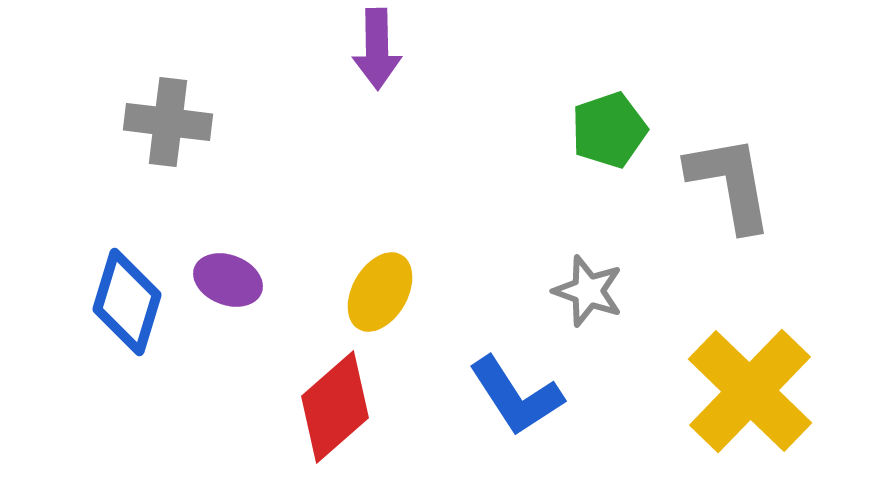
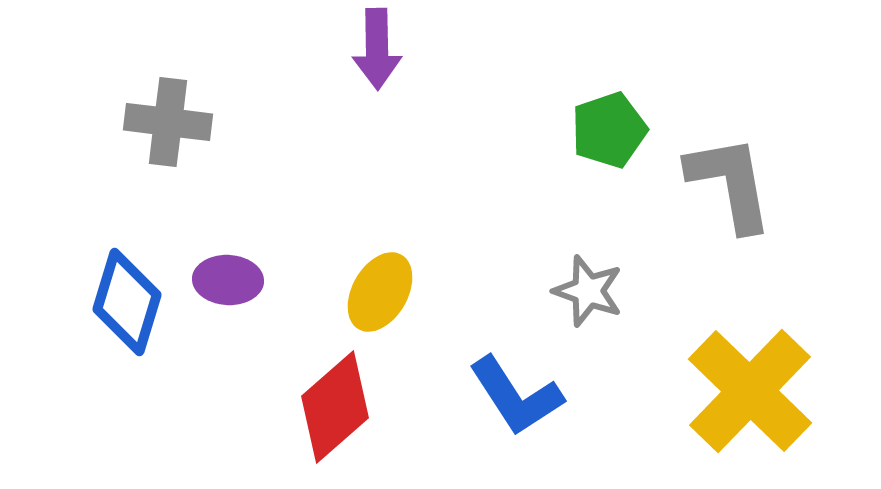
purple ellipse: rotated 18 degrees counterclockwise
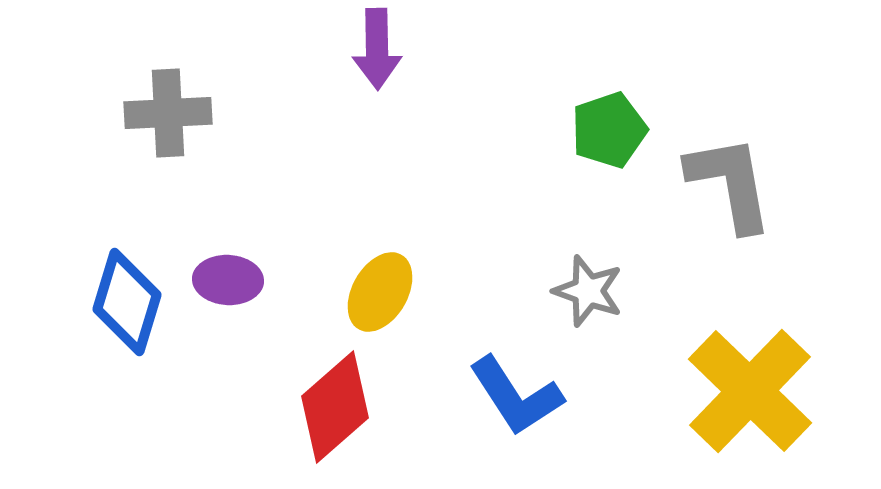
gray cross: moved 9 px up; rotated 10 degrees counterclockwise
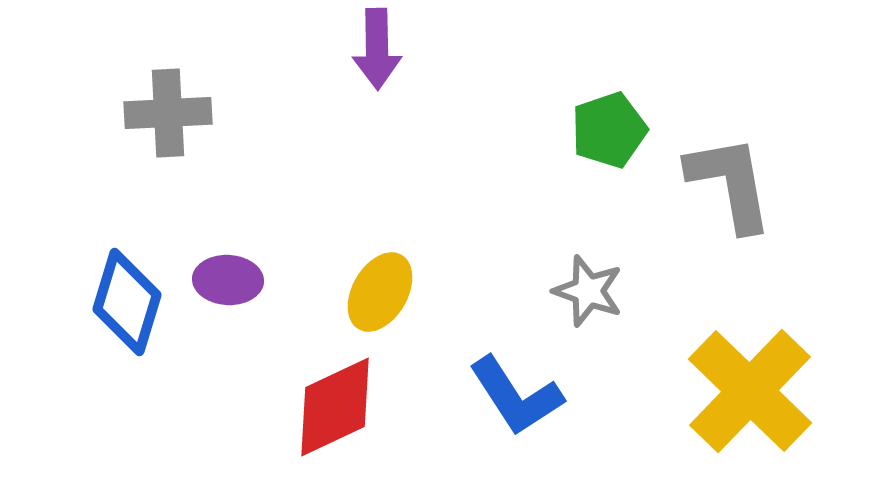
red diamond: rotated 16 degrees clockwise
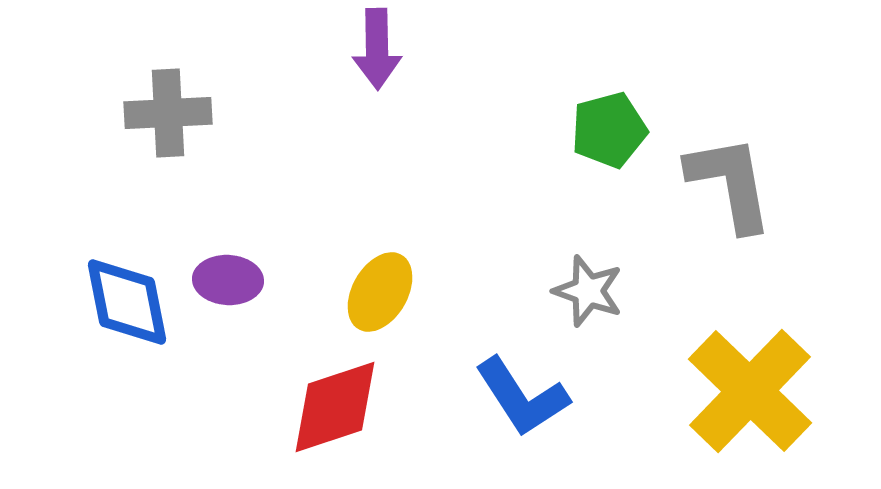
green pentagon: rotated 4 degrees clockwise
blue diamond: rotated 28 degrees counterclockwise
blue L-shape: moved 6 px right, 1 px down
red diamond: rotated 7 degrees clockwise
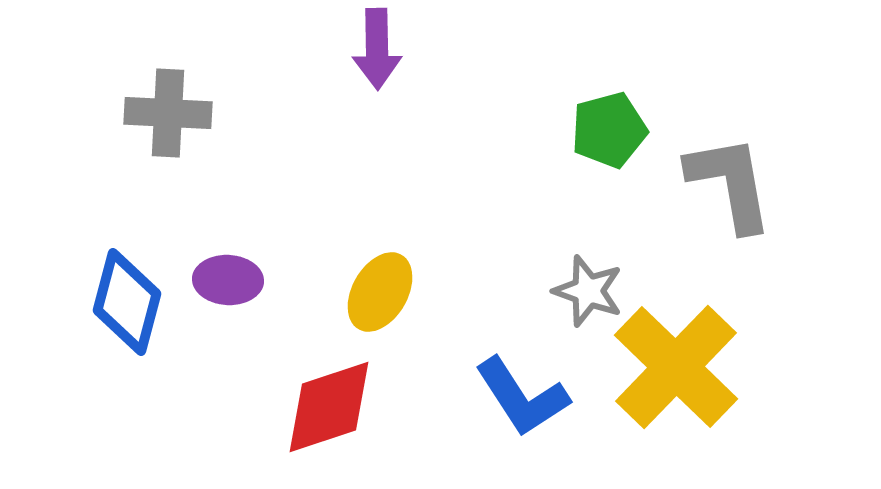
gray cross: rotated 6 degrees clockwise
blue diamond: rotated 26 degrees clockwise
yellow cross: moved 74 px left, 24 px up
red diamond: moved 6 px left
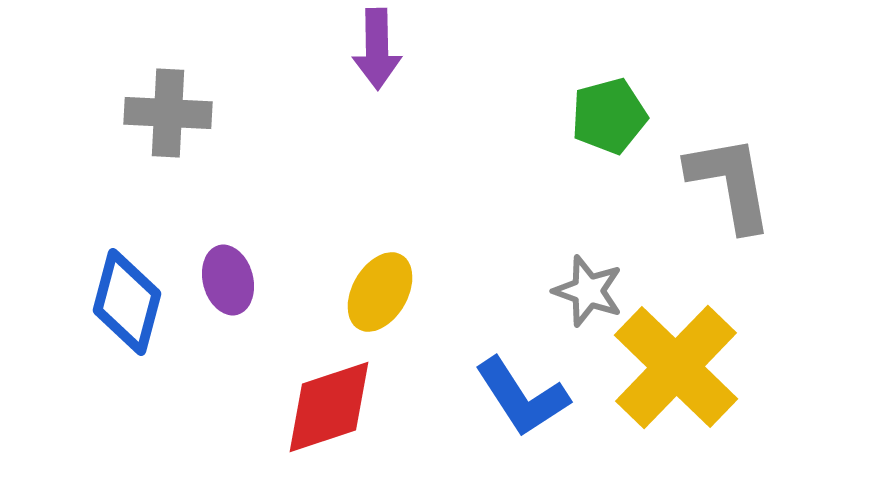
green pentagon: moved 14 px up
purple ellipse: rotated 72 degrees clockwise
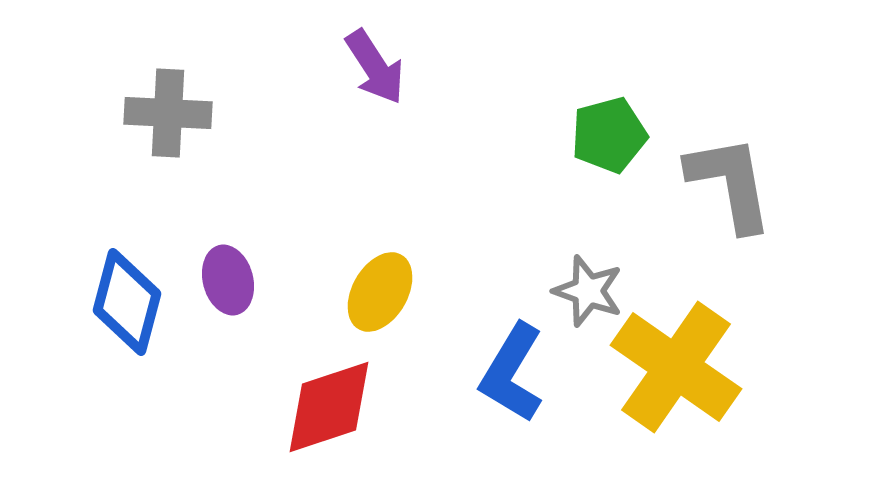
purple arrow: moved 2 px left, 18 px down; rotated 32 degrees counterclockwise
green pentagon: moved 19 px down
yellow cross: rotated 9 degrees counterclockwise
blue L-shape: moved 10 px left, 24 px up; rotated 64 degrees clockwise
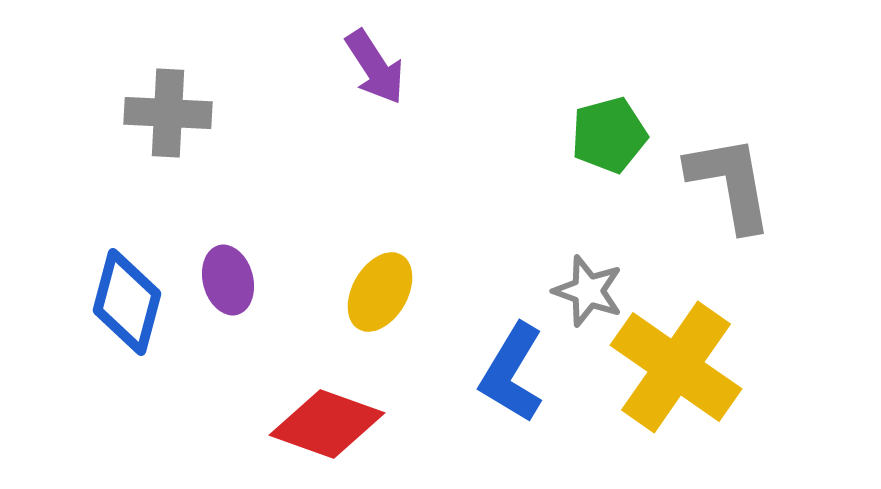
red diamond: moved 2 px left, 17 px down; rotated 38 degrees clockwise
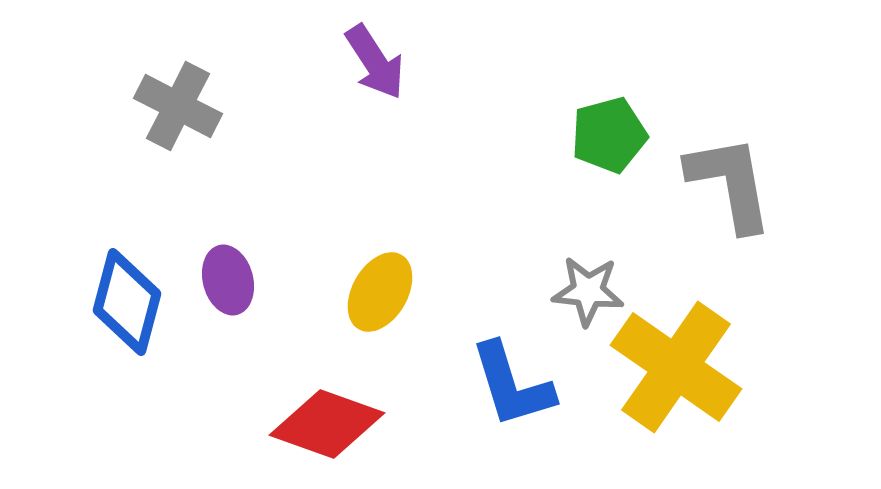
purple arrow: moved 5 px up
gray cross: moved 10 px right, 7 px up; rotated 24 degrees clockwise
gray star: rotated 14 degrees counterclockwise
blue L-shape: moved 12 px down; rotated 48 degrees counterclockwise
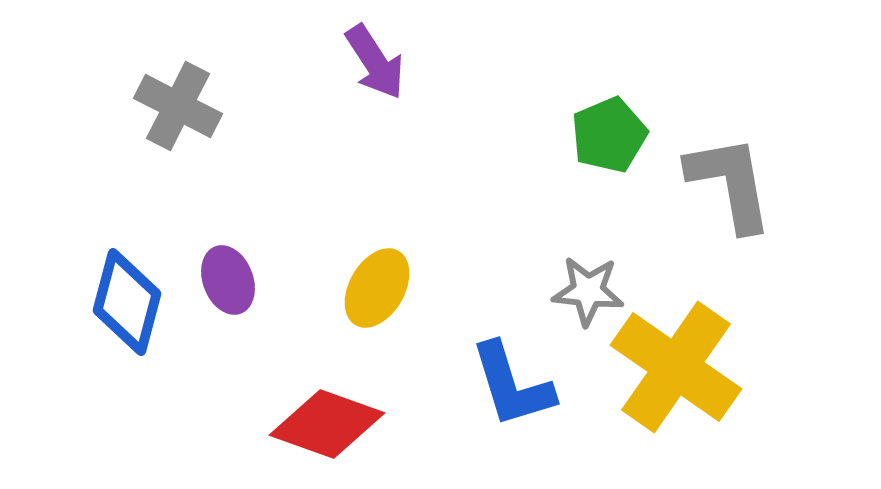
green pentagon: rotated 8 degrees counterclockwise
purple ellipse: rotated 6 degrees counterclockwise
yellow ellipse: moved 3 px left, 4 px up
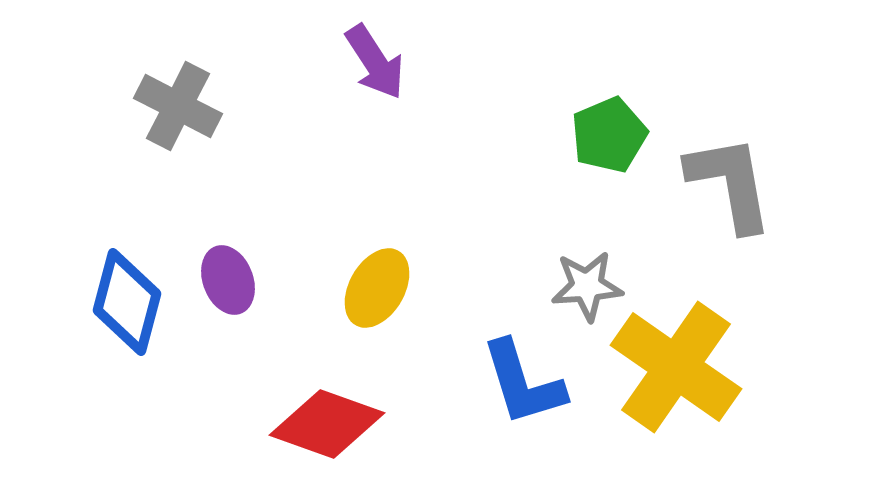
gray star: moved 1 px left, 5 px up; rotated 10 degrees counterclockwise
blue L-shape: moved 11 px right, 2 px up
